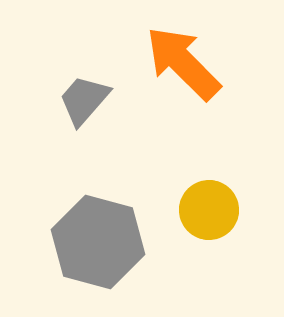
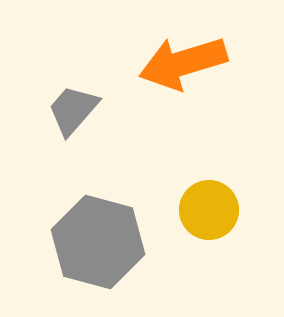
orange arrow: rotated 62 degrees counterclockwise
gray trapezoid: moved 11 px left, 10 px down
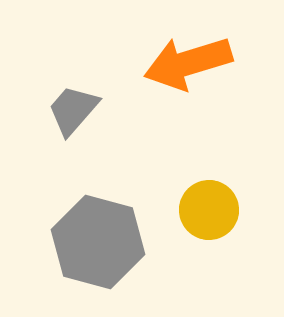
orange arrow: moved 5 px right
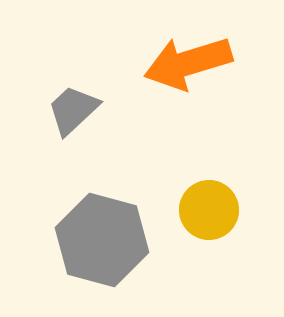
gray trapezoid: rotated 6 degrees clockwise
gray hexagon: moved 4 px right, 2 px up
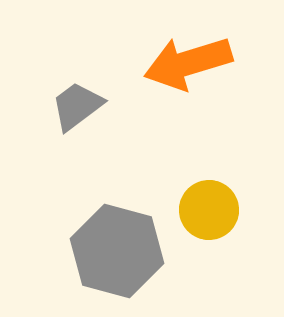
gray trapezoid: moved 4 px right, 4 px up; rotated 6 degrees clockwise
gray hexagon: moved 15 px right, 11 px down
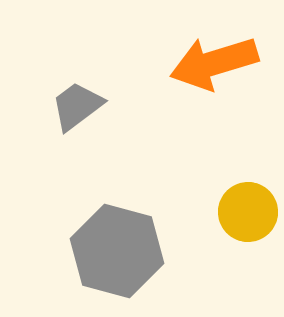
orange arrow: moved 26 px right
yellow circle: moved 39 px right, 2 px down
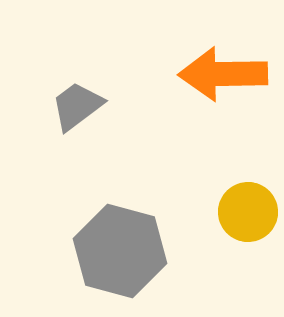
orange arrow: moved 9 px right, 11 px down; rotated 16 degrees clockwise
gray hexagon: moved 3 px right
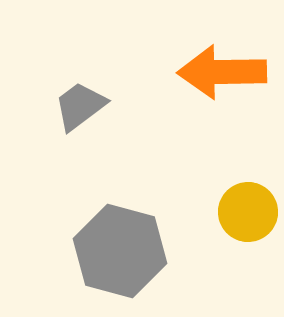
orange arrow: moved 1 px left, 2 px up
gray trapezoid: moved 3 px right
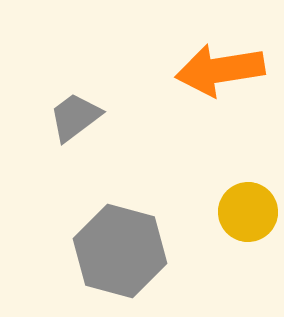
orange arrow: moved 2 px left, 2 px up; rotated 8 degrees counterclockwise
gray trapezoid: moved 5 px left, 11 px down
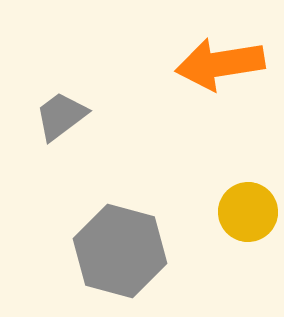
orange arrow: moved 6 px up
gray trapezoid: moved 14 px left, 1 px up
